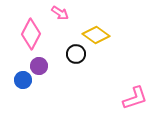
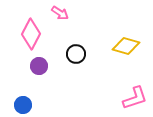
yellow diamond: moved 30 px right, 11 px down; rotated 20 degrees counterclockwise
blue circle: moved 25 px down
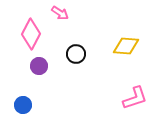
yellow diamond: rotated 12 degrees counterclockwise
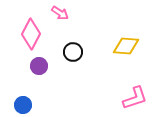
black circle: moved 3 px left, 2 px up
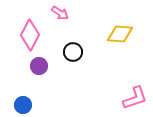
pink diamond: moved 1 px left, 1 px down
yellow diamond: moved 6 px left, 12 px up
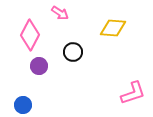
yellow diamond: moved 7 px left, 6 px up
pink L-shape: moved 2 px left, 5 px up
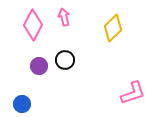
pink arrow: moved 4 px right, 4 px down; rotated 138 degrees counterclockwise
yellow diamond: rotated 48 degrees counterclockwise
pink diamond: moved 3 px right, 10 px up
black circle: moved 8 px left, 8 px down
blue circle: moved 1 px left, 1 px up
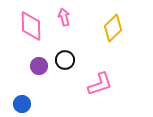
pink diamond: moved 2 px left, 1 px down; rotated 28 degrees counterclockwise
pink L-shape: moved 33 px left, 9 px up
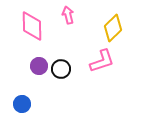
pink arrow: moved 4 px right, 2 px up
pink diamond: moved 1 px right
black circle: moved 4 px left, 9 px down
pink L-shape: moved 2 px right, 23 px up
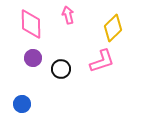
pink diamond: moved 1 px left, 2 px up
purple circle: moved 6 px left, 8 px up
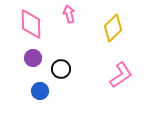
pink arrow: moved 1 px right, 1 px up
pink L-shape: moved 19 px right, 14 px down; rotated 16 degrees counterclockwise
blue circle: moved 18 px right, 13 px up
